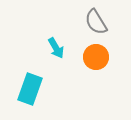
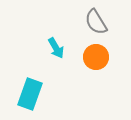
cyan rectangle: moved 5 px down
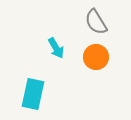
cyan rectangle: moved 3 px right; rotated 8 degrees counterclockwise
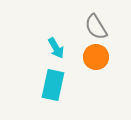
gray semicircle: moved 5 px down
cyan rectangle: moved 20 px right, 9 px up
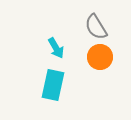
orange circle: moved 4 px right
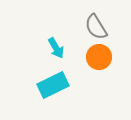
orange circle: moved 1 px left
cyan rectangle: rotated 52 degrees clockwise
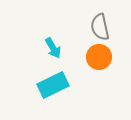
gray semicircle: moved 4 px right; rotated 20 degrees clockwise
cyan arrow: moved 3 px left
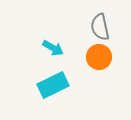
cyan arrow: rotated 30 degrees counterclockwise
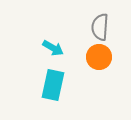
gray semicircle: rotated 16 degrees clockwise
cyan rectangle: rotated 52 degrees counterclockwise
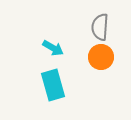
orange circle: moved 2 px right
cyan rectangle: rotated 28 degrees counterclockwise
